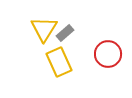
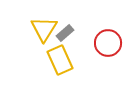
red circle: moved 11 px up
yellow rectangle: moved 1 px right, 2 px up
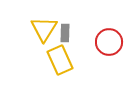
gray rectangle: rotated 48 degrees counterclockwise
red circle: moved 1 px right, 1 px up
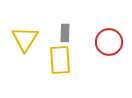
yellow triangle: moved 19 px left, 10 px down
yellow rectangle: rotated 20 degrees clockwise
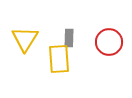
gray rectangle: moved 4 px right, 5 px down
yellow rectangle: moved 1 px left, 1 px up
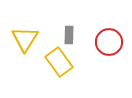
gray rectangle: moved 3 px up
yellow rectangle: moved 3 px down; rotated 32 degrees counterclockwise
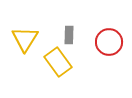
yellow rectangle: moved 1 px left
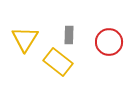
yellow rectangle: rotated 16 degrees counterclockwise
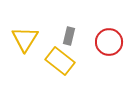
gray rectangle: moved 1 px down; rotated 12 degrees clockwise
yellow rectangle: moved 2 px right, 1 px up
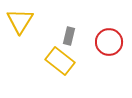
yellow triangle: moved 5 px left, 18 px up
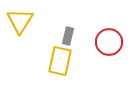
gray rectangle: moved 1 px left
yellow rectangle: rotated 64 degrees clockwise
